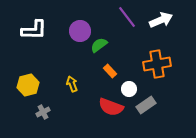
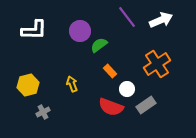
orange cross: rotated 24 degrees counterclockwise
white circle: moved 2 px left
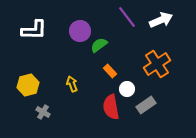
red semicircle: rotated 60 degrees clockwise
gray cross: rotated 32 degrees counterclockwise
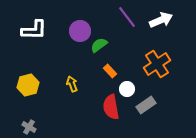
gray cross: moved 14 px left, 15 px down
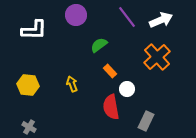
purple circle: moved 4 px left, 16 px up
orange cross: moved 7 px up; rotated 8 degrees counterclockwise
yellow hexagon: rotated 20 degrees clockwise
gray rectangle: moved 16 px down; rotated 30 degrees counterclockwise
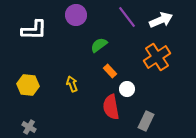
orange cross: rotated 8 degrees clockwise
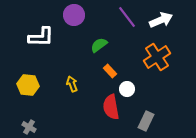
purple circle: moved 2 px left
white L-shape: moved 7 px right, 7 px down
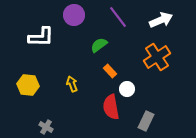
purple line: moved 9 px left
gray cross: moved 17 px right
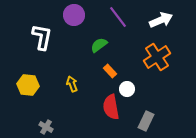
white L-shape: moved 1 px right; rotated 80 degrees counterclockwise
